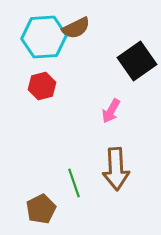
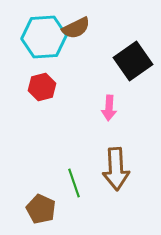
black square: moved 4 px left
red hexagon: moved 1 px down
pink arrow: moved 2 px left, 3 px up; rotated 25 degrees counterclockwise
brown pentagon: rotated 20 degrees counterclockwise
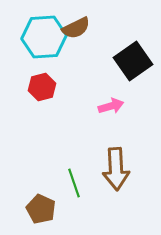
pink arrow: moved 2 px right, 2 px up; rotated 110 degrees counterclockwise
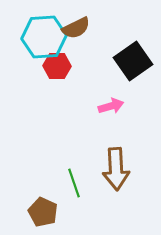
red hexagon: moved 15 px right, 21 px up; rotated 16 degrees clockwise
brown pentagon: moved 2 px right, 3 px down
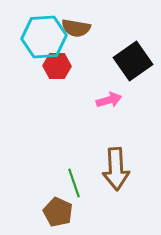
brown semicircle: rotated 36 degrees clockwise
pink arrow: moved 2 px left, 6 px up
brown pentagon: moved 15 px right
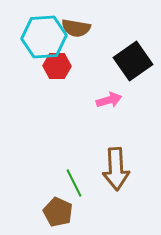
green line: rotated 8 degrees counterclockwise
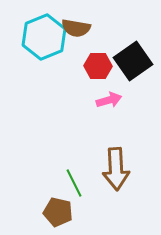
cyan hexagon: rotated 18 degrees counterclockwise
red hexagon: moved 41 px right
brown pentagon: rotated 12 degrees counterclockwise
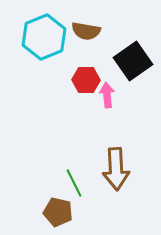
brown semicircle: moved 10 px right, 3 px down
red hexagon: moved 12 px left, 14 px down
pink arrow: moved 2 px left, 5 px up; rotated 80 degrees counterclockwise
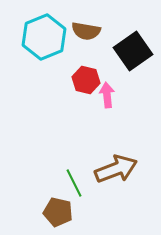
black square: moved 10 px up
red hexagon: rotated 12 degrees clockwise
brown arrow: rotated 108 degrees counterclockwise
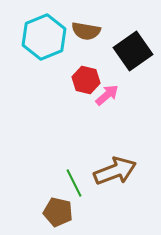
pink arrow: rotated 55 degrees clockwise
brown arrow: moved 1 px left, 2 px down
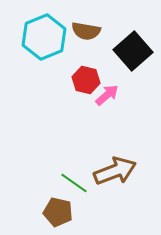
black square: rotated 6 degrees counterclockwise
green line: rotated 28 degrees counterclockwise
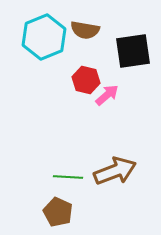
brown semicircle: moved 1 px left, 1 px up
black square: rotated 33 degrees clockwise
green line: moved 6 px left, 6 px up; rotated 32 degrees counterclockwise
brown pentagon: rotated 12 degrees clockwise
